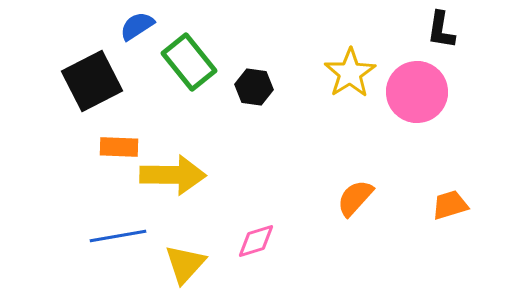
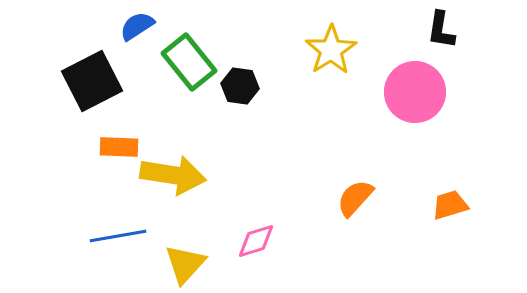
yellow star: moved 19 px left, 23 px up
black hexagon: moved 14 px left, 1 px up
pink circle: moved 2 px left
yellow arrow: rotated 8 degrees clockwise
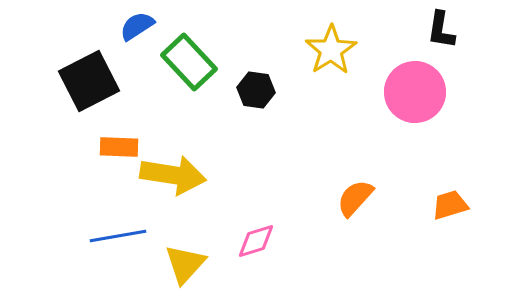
green rectangle: rotated 4 degrees counterclockwise
black square: moved 3 px left
black hexagon: moved 16 px right, 4 px down
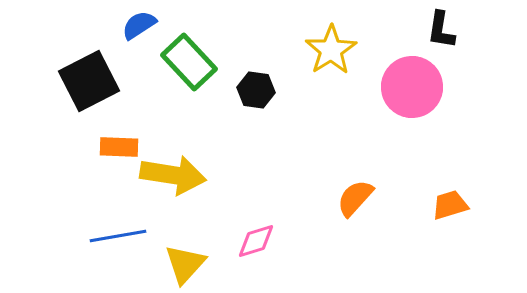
blue semicircle: moved 2 px right, 1 px up
pink circle: moved 3 px left, 5 px up
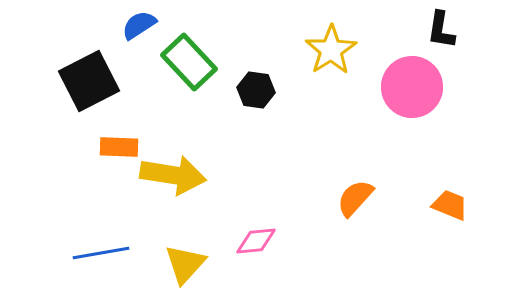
orange trapezoid: rotated 39 degrees clockwise
blue line: moved 17 px left, 17 px down
pink diamond: rotated 12 degrees clockwise
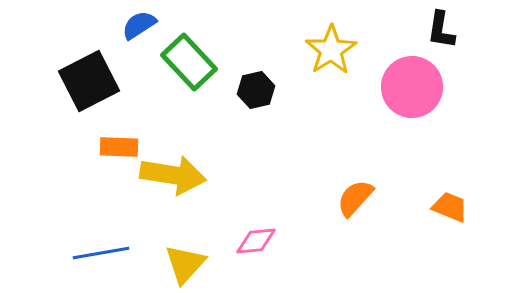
black hexagon: rotated 21 degrees counterclockwise
orange trapezoid: moved 2 px down
